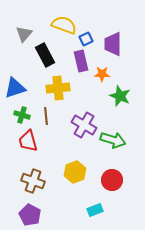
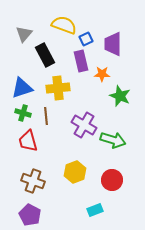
blue triangle: moved 7 px right
green cross: moved 1 px right, 2 px up
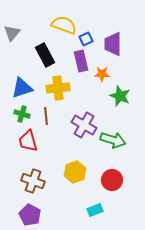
gray triangle: moved 12 px left, 1 px up
green cross: moved 1 px left, 1 px down
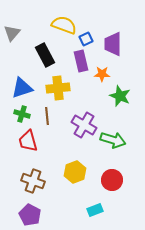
brown line: moved 1 px right
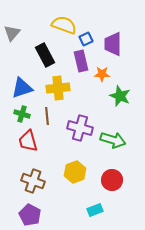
purple cross: moved 4 px left, 3 px down; rotated 15 degrees counterclockwise
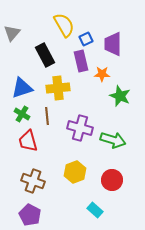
yellow semicircle: rotated 40 degrees clockwise
green cross: rotated 14 degrees clockwise
cyan rectangle: rotated 63 degrees clockwise
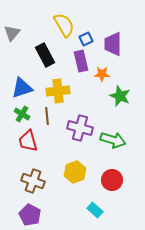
yellow cross: moved 3 px down
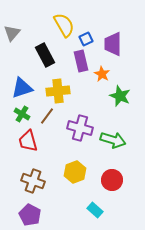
orange star: rotated 28 degrees clockwise
brown line: rotated 42 degrees clockwise
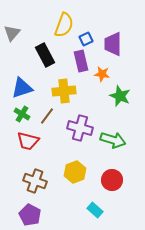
yellow semicircle: rotated 50 degrees clockwise
orange star: rotated 21 degrees counterclockwise
yellow cross: moved 6 px right
red trapezoid: rotated 60 degrees counterclockwise
brown cross: moved 2 px right
